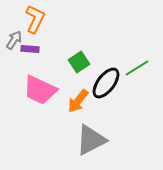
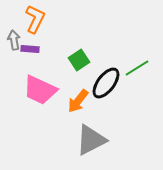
gray arrow: rotated 42 degrees counterclockwise
green square: moved 2 px up
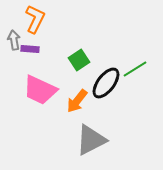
green line: moved 2 px left, 1 px down
orange arrow: moved 1 px left
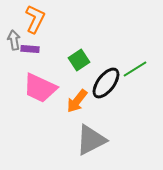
pink trapezoid: moved 2 px up
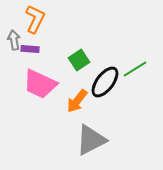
black ellipse: moved 1 px left, 1 px up
pink trapezoid: moved 4 px up
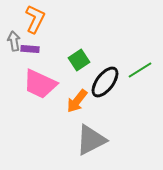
gray arrow: moved 1 px down
green line: moved 5 px right, 1 px down
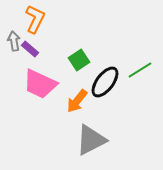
purple rectangle: rotated 36 degrees clockwise
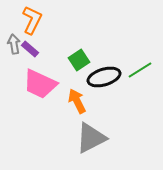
orange L-shape: moved 3 px left, 1 px down
gray arrow: moved 3 px down
black ellipse: moved 1 px left, 5 px up; rotated 36 degrees clockwise
orange arrow: rotated 115 degrees clockwise
gray triangle: moved 2 px up
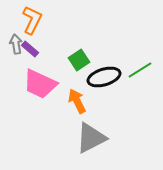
gray arrow: moved 2 px right
